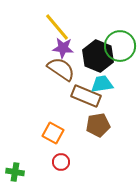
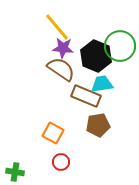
black hexagon: moved 2 px left
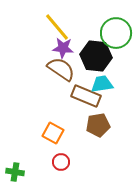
green circle: moved 4 px left, 13 px up
black hexagon: rotated 16 degrees counterclockwise
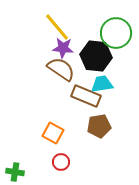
brown pentagon: moved 1 px right, 1 px down
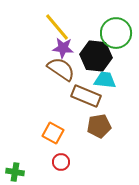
cyan trapezoid: moved 3 px right, 4 px up; rotated 15 degrees clockwise
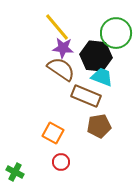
cyan trapezoid: moved 3 px left, 3 px up; rotated 15 degrees clockwise
green cross: rotated 18 degrees clockwise
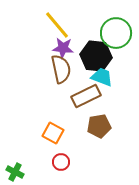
yellow line: moved 2 px up
brown semicircle: rotated 44 degrees clockwise
brown rectangle: rotated 48 degrees counterclockwise
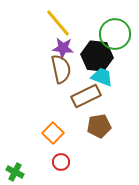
yellow line: moved 1 px right, 2 px up
green circle: moved 1 px left, 1 px down
black hexagon: moved 1 px right
orange square: rotated 15 degrees clockwise
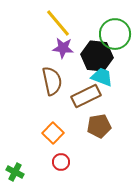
brown semicircle: moved 9 px left, 12 px down
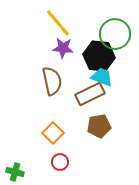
black hexagon: moved 2 px right
brown rectangle: moved 4 px right, 2 px up
red circle: moved 1 px left
green cross: rotated 12 degrees counterclockwise
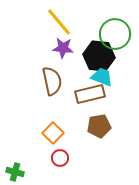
yellow line: moved 1 px right, 1 px up
brown rectangle: rotated 12 degrees clockwise
red circle: moved 4 px up
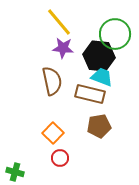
brown rectangle: rotated 28 degrees clockwise
